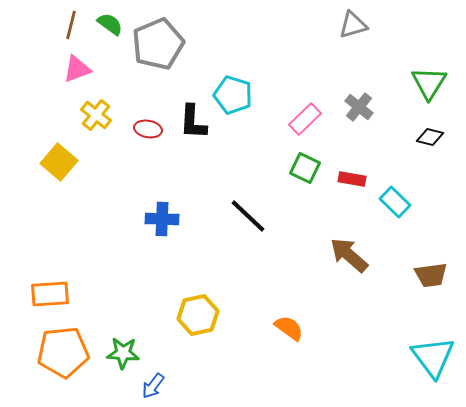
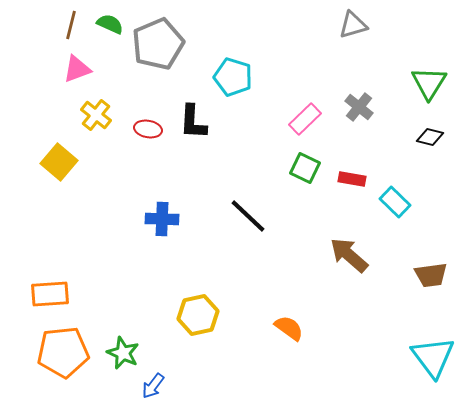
green semicircle: rotated 12 degrees counterclockwise
cyan pentagon: moved 18 px up
green star: rotated 20 degrees clockwise
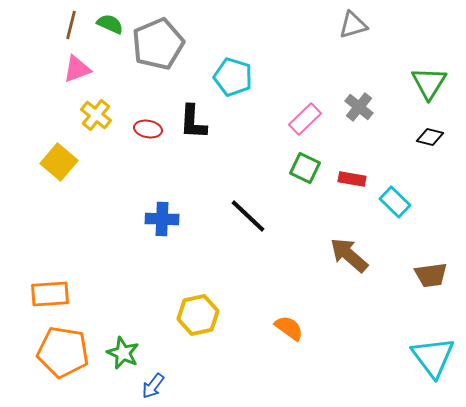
orange pentagon: rotated 15 degrees clockwise
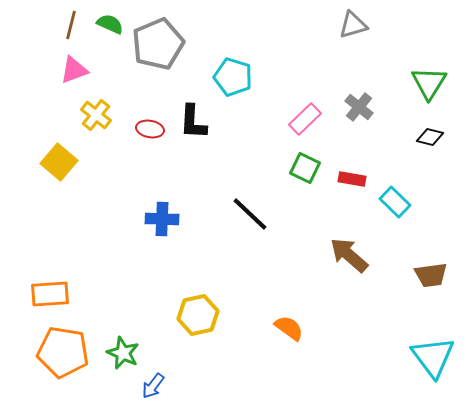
pink triangle: moved 3 px left, 1 px down
red ellipse: moved 2 px right
black line: moved 2 px right, 2 px up
